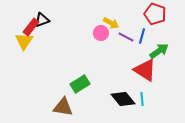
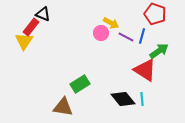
black triangle: moved 1 px right, 6 px up; rotated 42 degrees clockwise
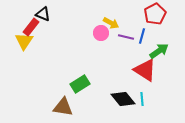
red pentagon: rotated 25 degrees clockwise
purple line: rotated 14 degrees counterclockwise
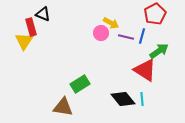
red rectangle: rotated 54 degrees counterclockwise
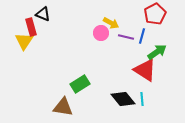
green arrow: moved 2 px left, 1 px down
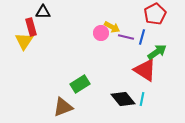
black triangle: moved 2 px up; rotated 21 degrees counterclockwise
yellow arrow: moved 1 px right, 4 px down
blue line: moved 1 px down
cyan line: rotated 16 degrees clockwise
brown triangle: rotated 30 degrees counterclockwise
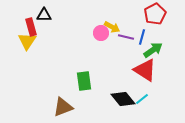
black triangle: moved 1 px right, 3 px down
yellow triangle: moved 3 px right
green arrow: moved 4 px left, 2 px up
green rectangle: moved 4 px right, 3 px up; rotated 66 degrees counterclockwise
cyan line: rotated 40 degrees clockwise
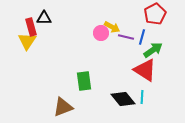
black triangle: moved 3 px down
cyan line: moved 2 px up; rotated 48 degrees counterclockwise
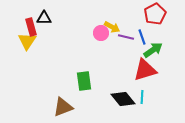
blue line: rotated 35 degrees counterclockwise
red triangle: rotated 50 degrees counterclockwise
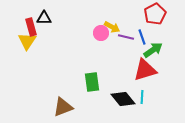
green rectangle: moved 8 px right, 1 px down
